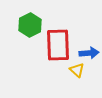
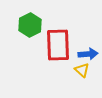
blue arrow: moved 1 px left, 1 px down
yellow triangle: moved 5 px right
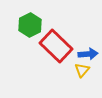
red rectangle: moved 2 px left, 1 px down; rotated 44 degrees counterclockwise
yellow triangle: rotated 28 degrees clockwise
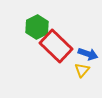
green hexagon: moved 7 px right, 2 px down
blue arrow: rotated 24 degrees clockwise
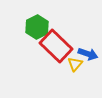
yellow triangle: moved 7 px left, 6 px up
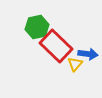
green hexagon: rotated 15 degrees clockwise
blue arrow: rotated 12 degrees counterclockwise
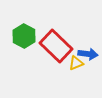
green hexagon: moved 13 px left, 9 px down; rotated 20 degrees counterclockwise
yellow triangle: moved 1 px right, 1 px up; rotated 28 degrees clockwise
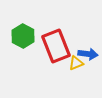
green hexagon: moved 1 px left
red rectangle: rotated 24 degrees clockwise
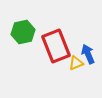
green hexagon: moved 4 px up; rotated 20 degrees clockwise
blue arrow: rotated 120 degrees counterclockwise
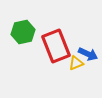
blue arrow: rotated 138 degrees clockwise
